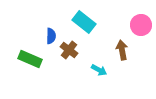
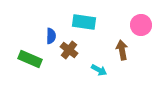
cyan rectangle: rotated 30 degrees counterclockwise
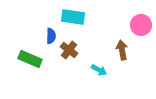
cyan rectangle: moved 11 px left, 5 px up
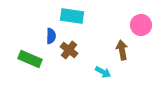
cyan rectangle: moved 1 px left, 1 px up
cyan arrow: moved 4 px right, 2 px down
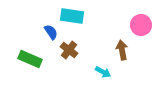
blue semicircle: moved 4 px up; rotated 35 degrees counterclockwise
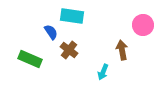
pink circle: moved 2 px right
cyan arrow: rotated 84 degrees clockwise
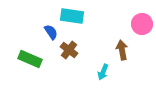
pink circle: moved 1 px left, 1 px up
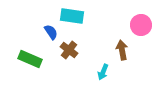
pink circle: moved 1 px left, 1 px down
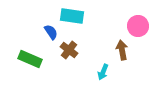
pink circle: moved 3 px left, 1 px down
